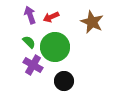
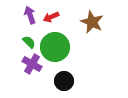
purple cross: moved 1 px left, 1 px up
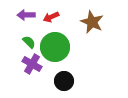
purple arrow: moved 4 px left; rotated 72 degrees counterclockwise
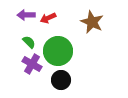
red arrow: moved 3 px left, 1 px down
green circle: moved 3 px right, 4 px down
black circle: moved 3 px left, 1 px up
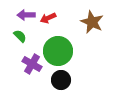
green semicircle: moved 9 px left, 6 px up
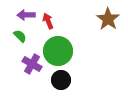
red arrow: moved 3 px down; rotated 91 degrees clockwise
brown star: moved 16 px right, 3 px up; rotated 10 degrees clockwise
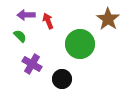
green circle: moved 22 px right, 7 px up
black circle: moved 1 px right, 1 px up
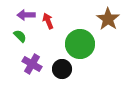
black circle: moved 10 px up
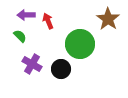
black circle: moved 1 px left
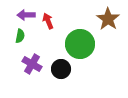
green semicircle: rotated 56 degrees clockwise
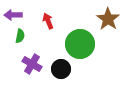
purple arrow: moved 13 px left
